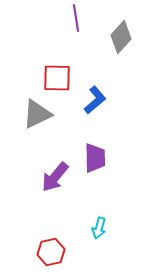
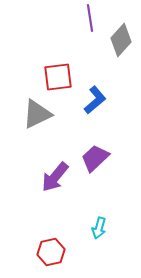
purple line: moved 14 px right
gray diamond: moved 3 px down
red square: moved 1 px right, 1 px up; rotated 8 degrees counterclockwise
purple trapezoid: rotated 132 degrees counterclockwise
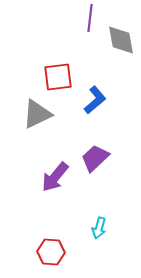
purple line: rotated 16 degrees clockwise
gray diamond: rotated 52 degrees counterclockwise
red hexagon: rotated 16 degrees clockwise
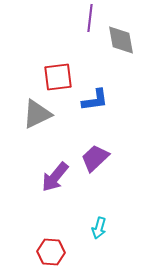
blue L-shape: rotated 32 degrees clockwise
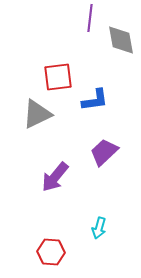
purple trapezoid: moved 9 px right, 6 px up
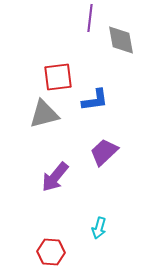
gray triangle: moved 7 px right; rotated 12 degrees clockwise
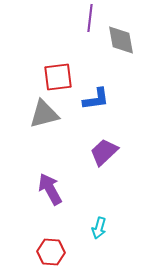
blue L-shape: moved 1 px right, 1 px up
purple arrow: moved 5 px left, 12 px down; rotated 112 degrees clockwise
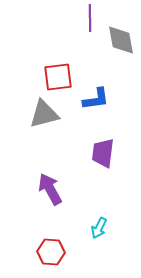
purple line: rotated 8 degrees counterclockwise
purple trapezoid: moved 1 px left, 1 px down; rotated 40 degrees counterclockwise
cyan arrow: rotated 10 degrees clockwise
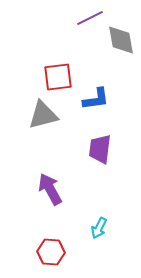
purple line: rotated 64 degrees clockwise
gray triangle: moved 1 px left, 1 px down
purple trapezoid: moved 3 px left, 4 px up
